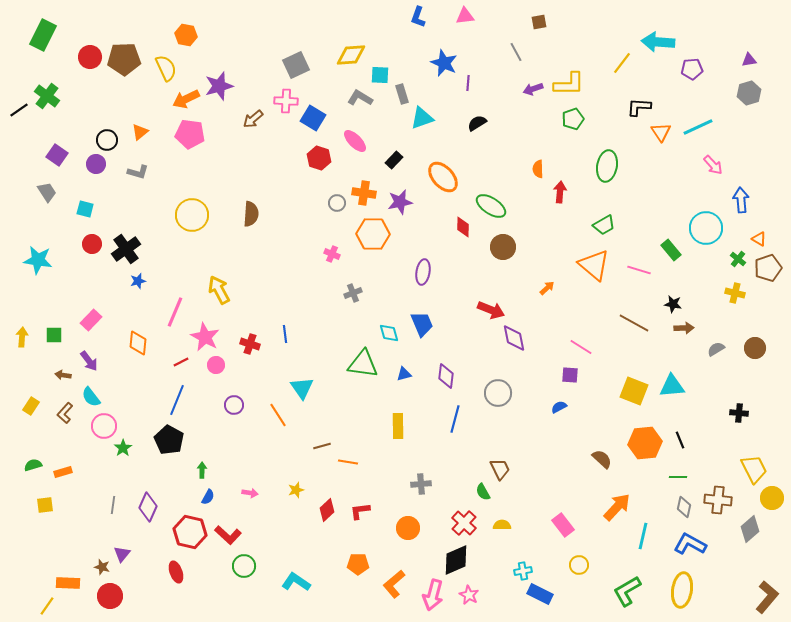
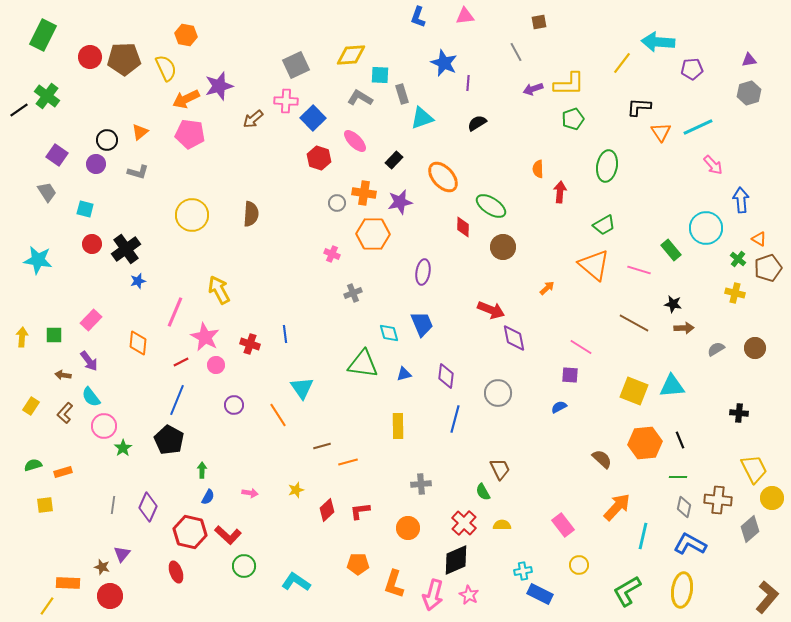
blue square at (313, 118): rotated 15 degrees clockwise
orange line at (348, 462): rotated 24 degrees counterclockwise
orange L-shape at (394, 584): rotated 32 degrees counterclockwise
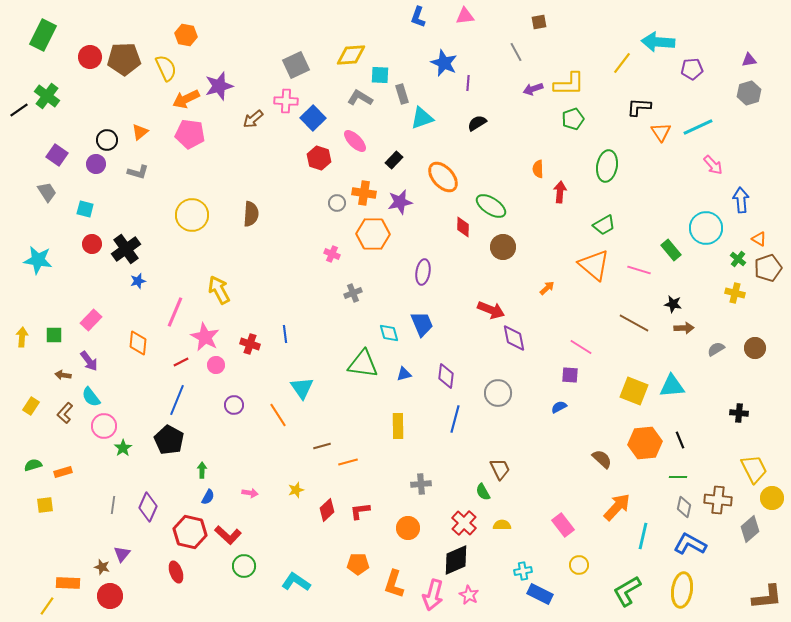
brown L-shape at (767, 597): rotated 44 degrees clockwise
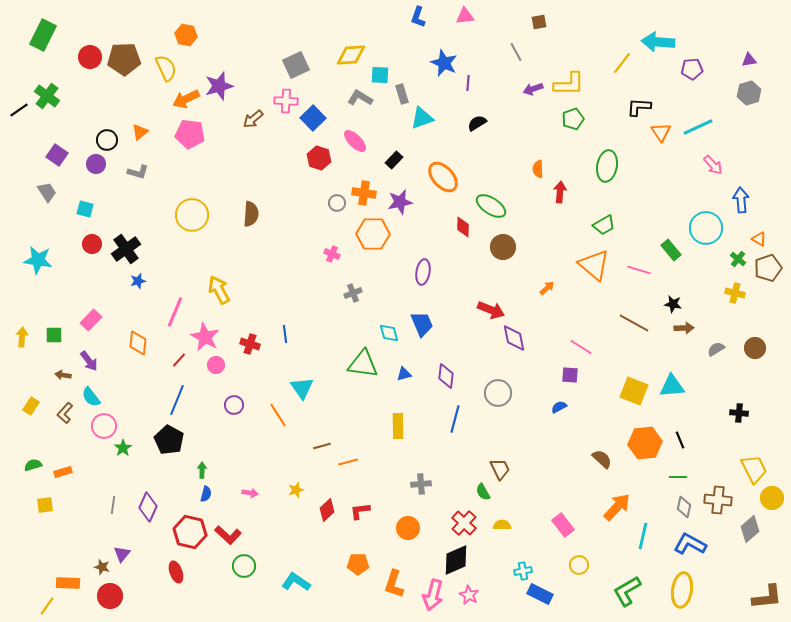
red line at (181, 362): moved 2 px left, 2 px up; rotated 21 degrees counterclockwise
blue semicircle at (208, 497): moved 2 px left, 3 px up; rotated 14 degrees counterclockwise
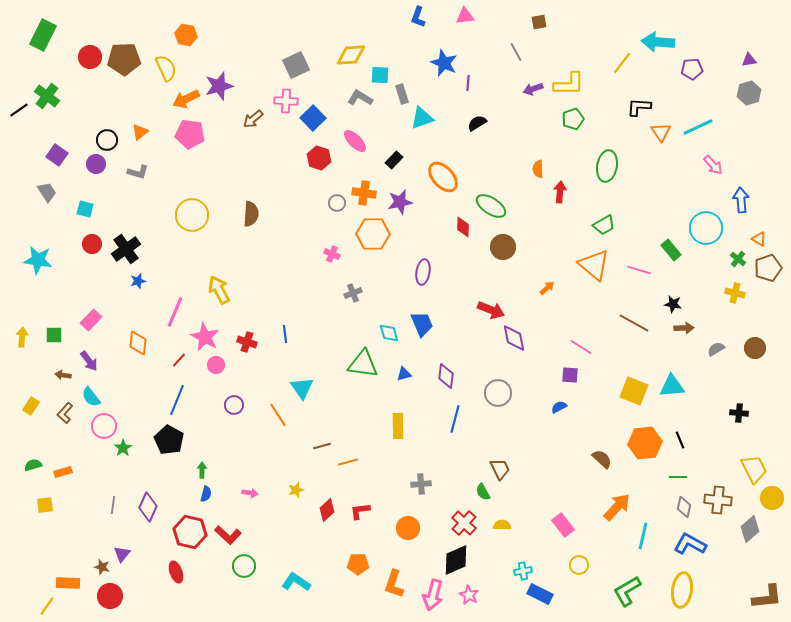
red cross at (250, 344): moved 3 px left, 2 px up
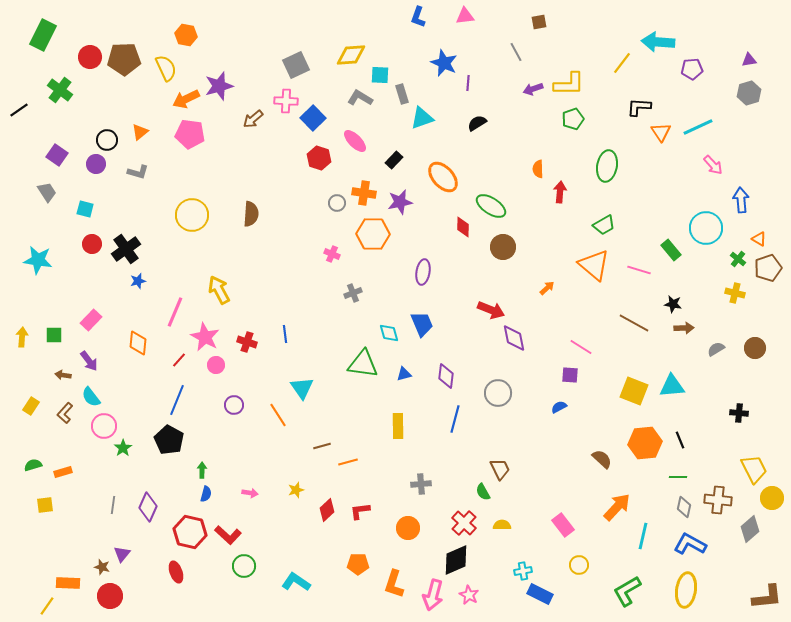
green cross at (47, 96): moved 13 px right, 6 px up
yellow ellipse at (682, 590): moved 4 px right
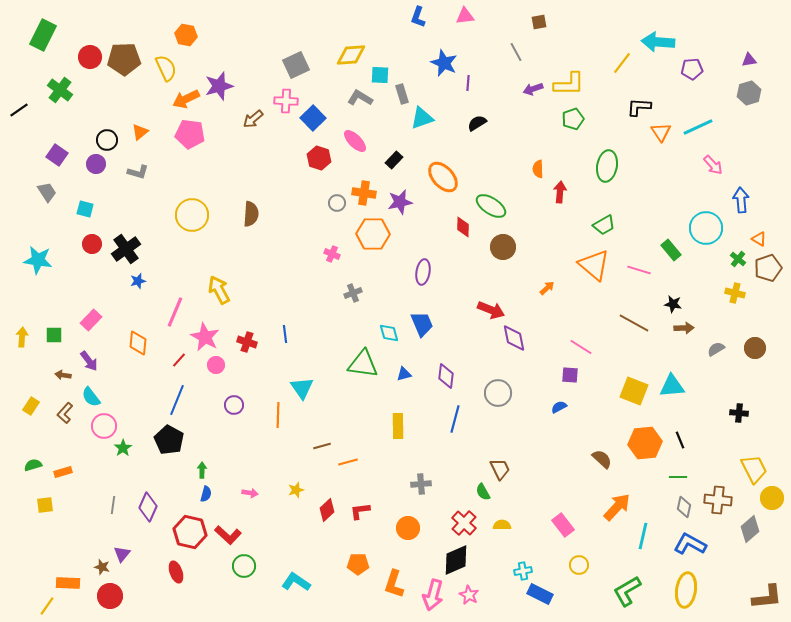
orange line at (278, 415): rotated 35 degrees clockwise
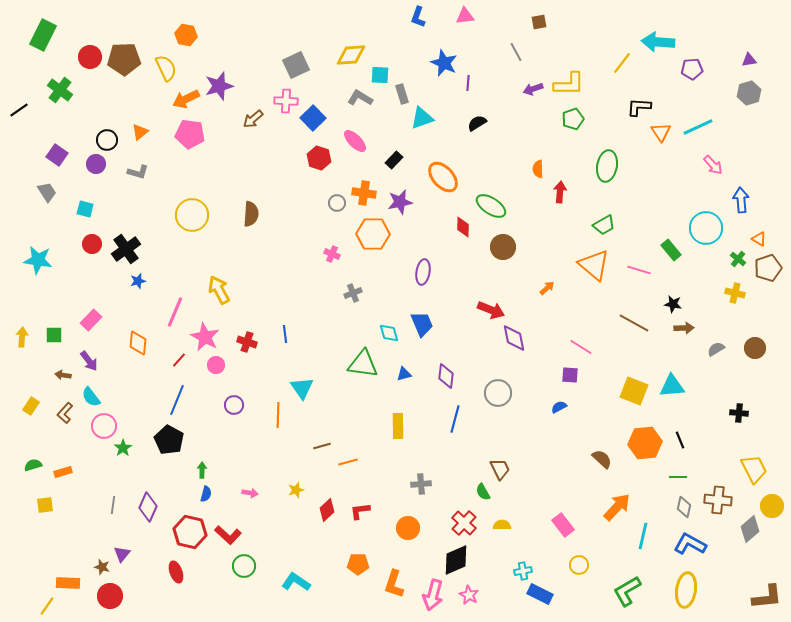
yellow circle at (772, 498): moved 8 px down
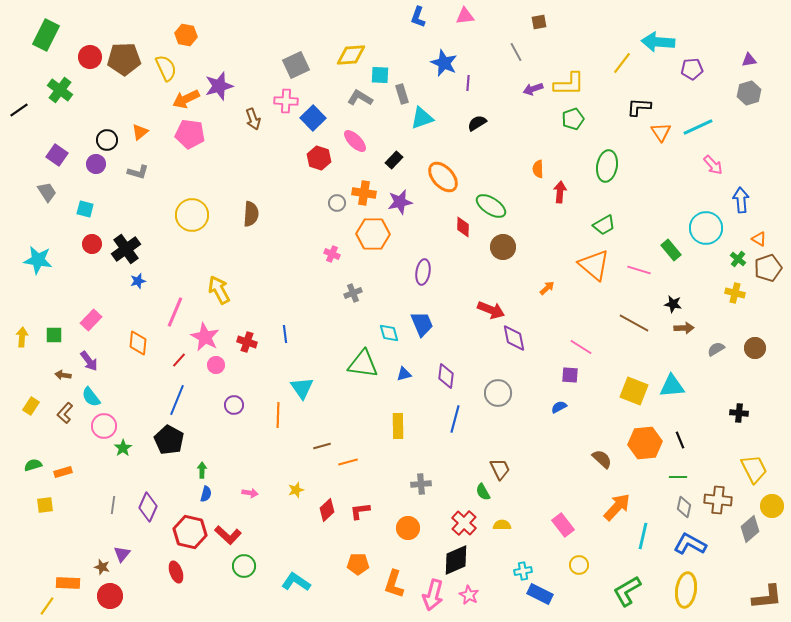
green rectangle at (43, 35): moved 3 px right
brown arrow at (253, 119): rotated 70 degrees counterclockwise
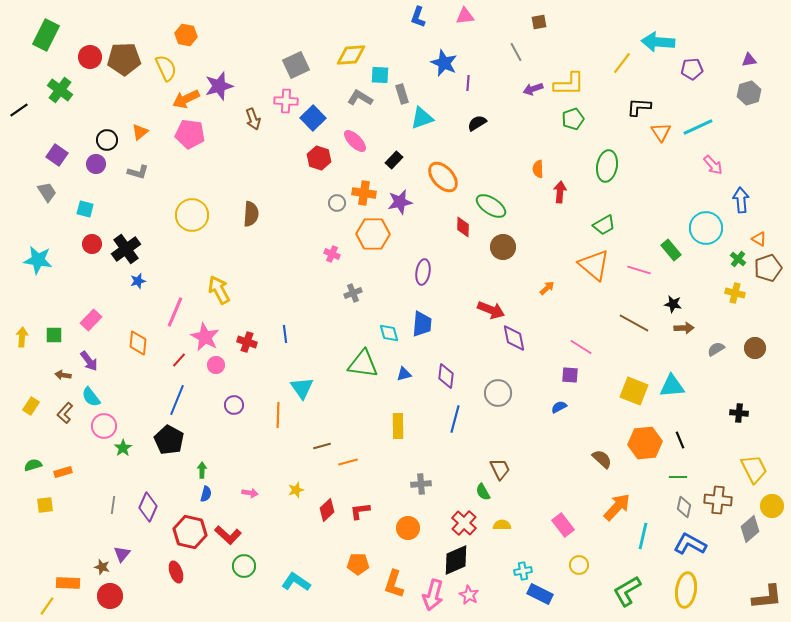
blue trapezoid at (422, 324): rotated 28 degrees clockwise
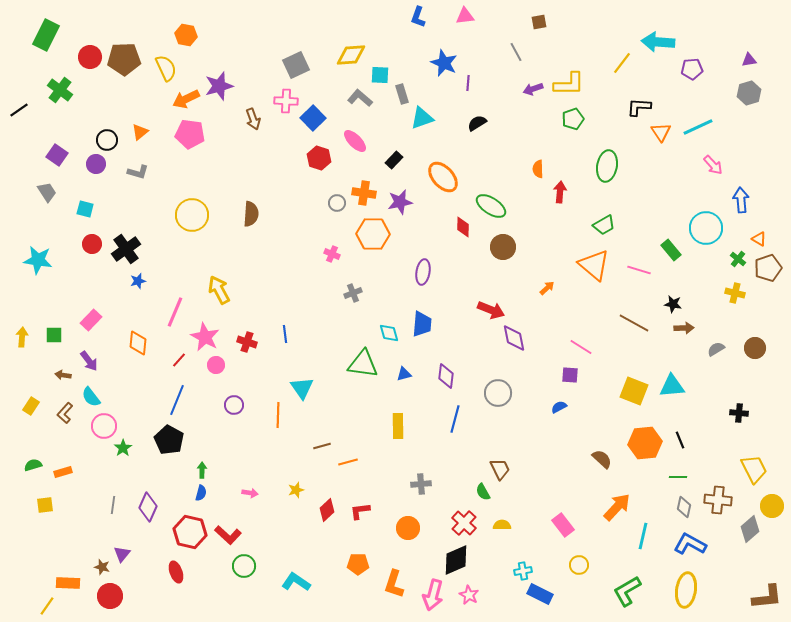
gray L-shape at (360, 98): rotated 10 degrees clockwise
blue semicircle at (206, 494): moved 5 px left, 1 px up
